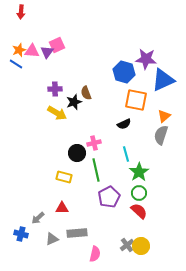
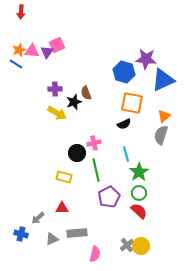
orange square: moved 4 px left, 3 px down
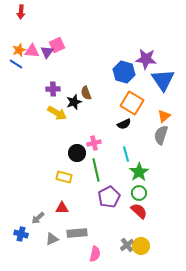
blue triangle: rotated 40 degrees counterclockwise
purple cross: moved 2 px left
orange square: rotated 20 degrees clockwise
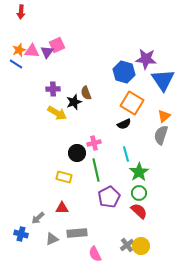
pink semicircle: rotated 140 degrees clockwise
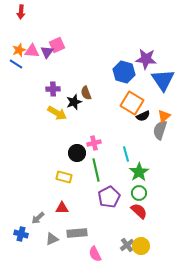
black semicircle: moved 19 px right, 8 px up
gray semicircle: moved 1 px left, 5 px up
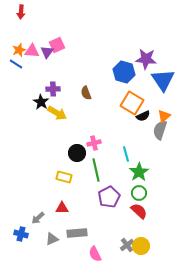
black star: moved 33 px left; rotated 21 degrees counterclockwise
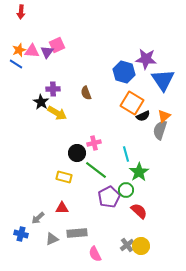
green line: rotated 40 degrees counterclockwise
green circle: moved 13 px left, 3 px up
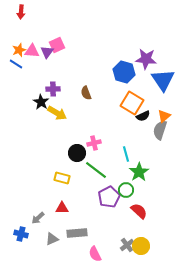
yellow rectangle: moved 2 px left, 1 px down
